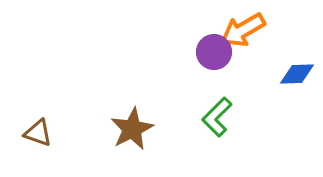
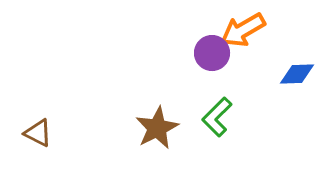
purple circle: moved 2 px left, 1 px down
brown star: moved 25 px right, 1 px up
brown triangle: rotated 8 degrees clockwise
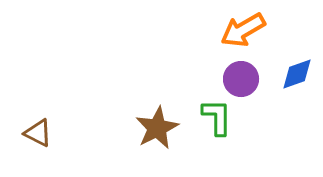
purple circle: moved 29 px right, 26 px down
blue diamond: rotated 18 degrees counterclockwise
green L-shape: rotated 135 degrees clockwise
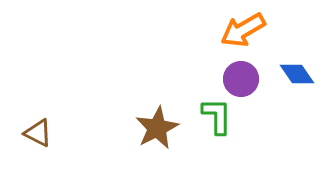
blue diamond: rotated 75 degrees clockwise
green L-shape: moved 1 px up
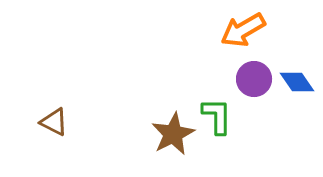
blue diamond: moved 8 px down
purple circle: moved 13 px right
brown star: moved 16 px right, 6 px down
brown triangle: moved 16 px right, 11 px up
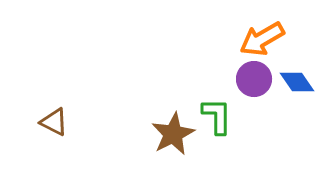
orange arrow: moved 19 px right, 9 px down
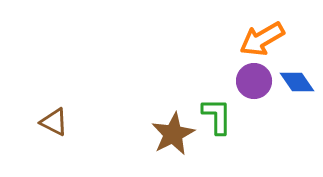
purple circle: moved 2 px down
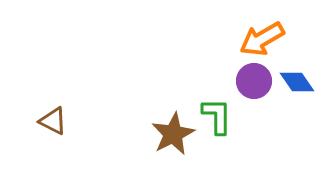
brown triangle: moved 1 px left, 1 px up
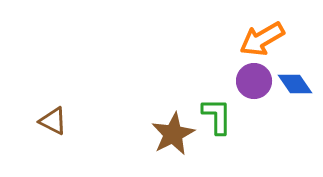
blue diamond: moved 2 px left, 2 px down
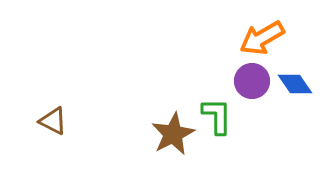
orange arrow: moved 1 px up
purple circle: moved 2 px left
